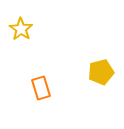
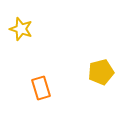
yellow star: rotated 15 degrees counterclockwise
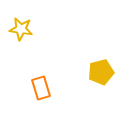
yellow star: rotated 10 degrees counterclockwise
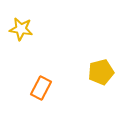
orange rectangle: rotated 45 degrees clockwise
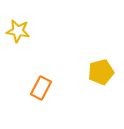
yellow star: moved 3 px left, 2 px down
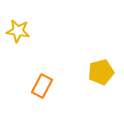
orange rectangle: moved 1 px right, 2 px up
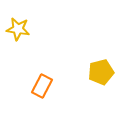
yellow star: moved 2 px up
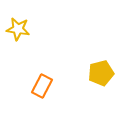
yellow pentagon: moved 1 px down
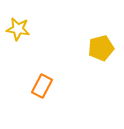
yellow pentagon: moved 25 px up
